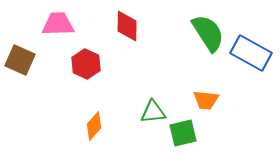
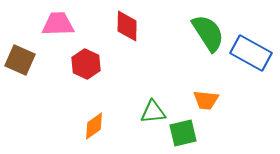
orange diamond: rotated 12 degrees clockwise
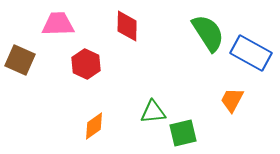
orange trapezoid: moved 26 px right; rotated 112 degrees clockwise
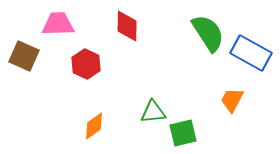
brown square: moved 4 px right, 4 px up
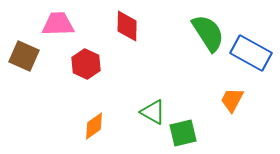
green triangle: rotated 36 degrees clockwise
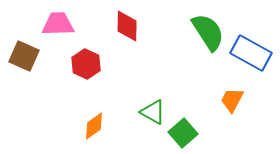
green semicircle: moved 1 px up
green square: rotated 28 degrees counterclockwise
